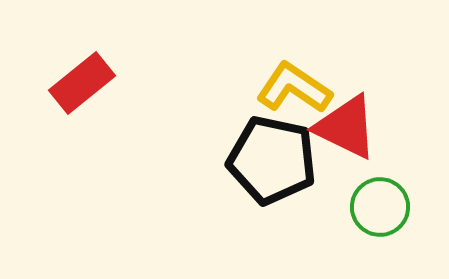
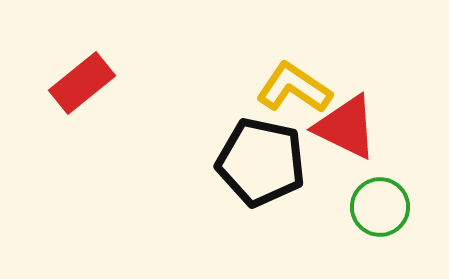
black pentagon: moved 11 px left, 2 px down
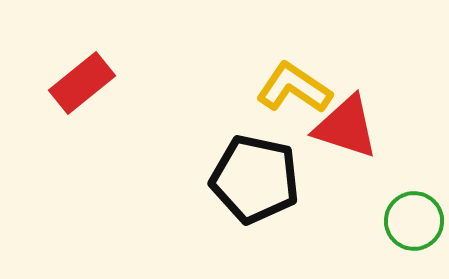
red triangle: rotated 8 degrees counterclockwise
black pentagon: moved 6 px left, 17 px down
green circle: moved 34 px right, 14 px down
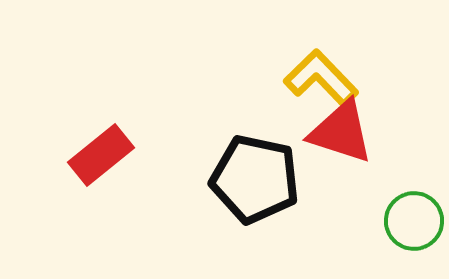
red rectangle: moved 19 px right, 72 px down
yellow L-shape: moved 27 px right, 10 px up; rotated 12 degrees clockwise
red triangle: moved 5 px left, 5 px down
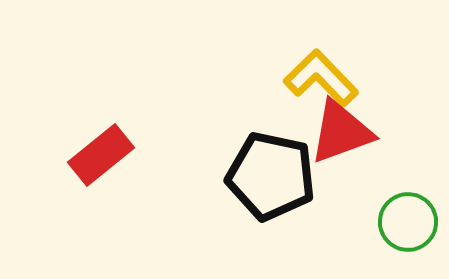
red triangle: rotated 38 degrees counterclockwise
black pentagon: moved 16 px right, 3 px up
green circle: moved 6 px left, 1 px down
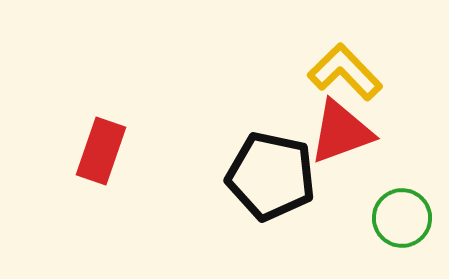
yellow L-shape: moved 24 px right, 6 px up
red rectangle: moved 4 px up; rotated 32 degrees counterclockwise
green circle: moved 6 px left, 4 px up
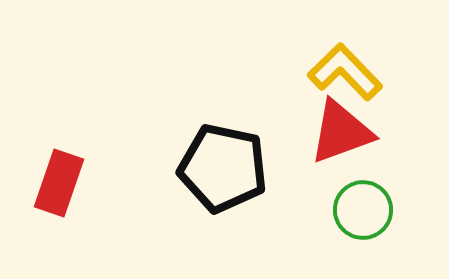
red rectangle: moved 42 px left, 32 px down
black pentagon: moved 48 px left, 8 px up
green circle: moved 39 px left, 8 px up
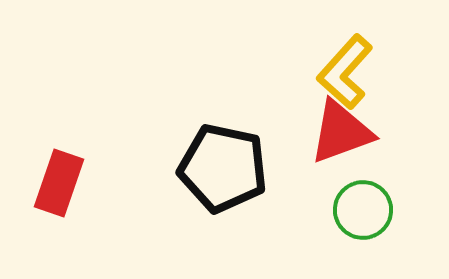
yellow L-shape: rotated 94 degrees counterclockwise
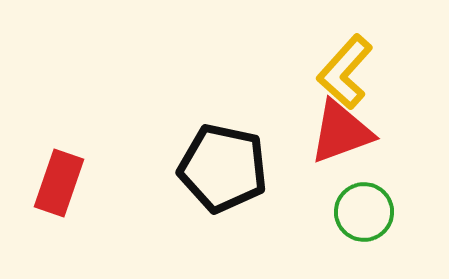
green circle: moved 1 px right, 2 px down
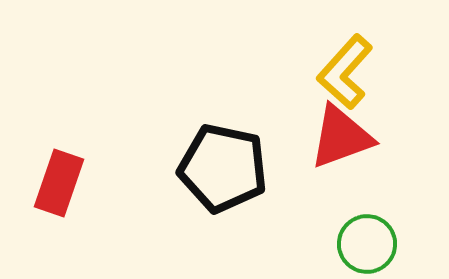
red triangle: moved 5 px down
green circle: moved 3 px right, 32 px down
